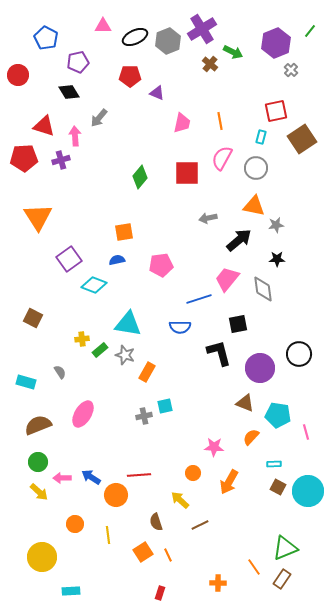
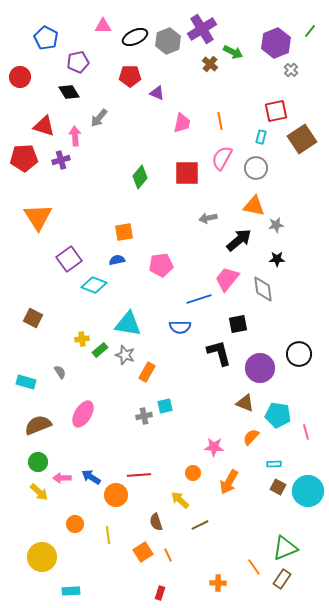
red circle at (18, 75): moved 2 px right, 2 px down
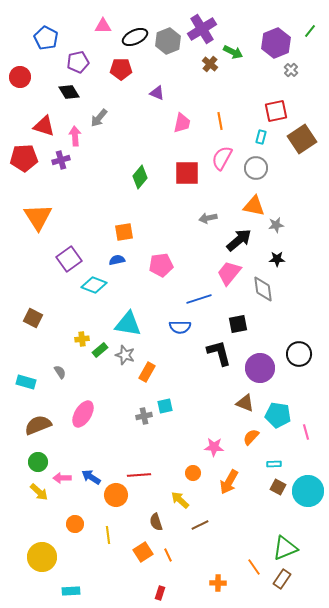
red pentagon at (130, 76): moved 9 px left, 7 px up
pink trapezoid at (227, 279): moved 2 px right, 6 px up
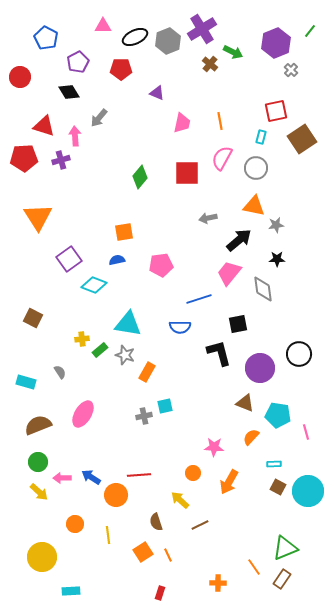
purple pentagon at (78, 62): rotated 15 degrees counterclockwise
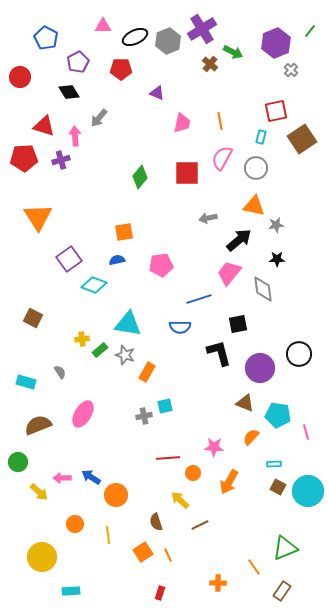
green circle at (38, 462): moved 20 px left
red line at (139, 475): moved 29 px right, 17 px up
brown rectangle at (282, 579): moved 12 px down
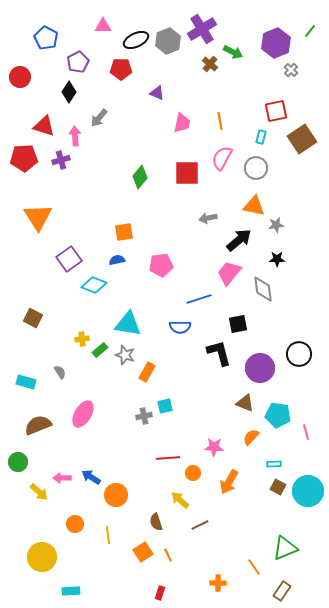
black ellipse at (135, 37): moved 1 px right, 3 px down
black diamond at (69, 92): rotated 65 degrees clockwise
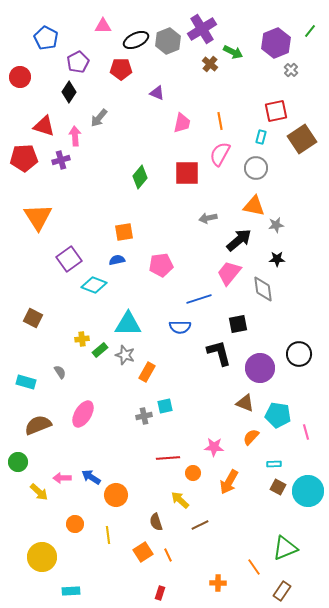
pink semicircle at (222, 158): moved 2 px left, 4 px up
cyan triangle at (128, 324): rotated 8 degrees counterclockwise
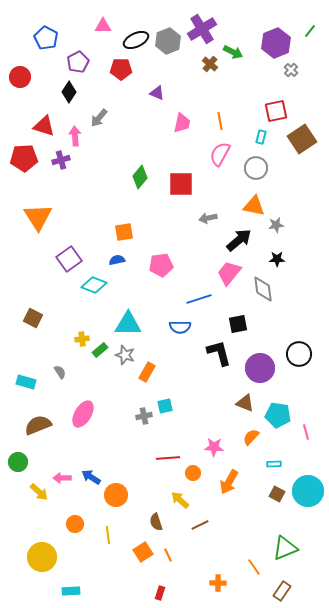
red square at (187, 173): moved 6 px left, 11 px down
brown square at (278, 487): moved 1 px left, 7 px down
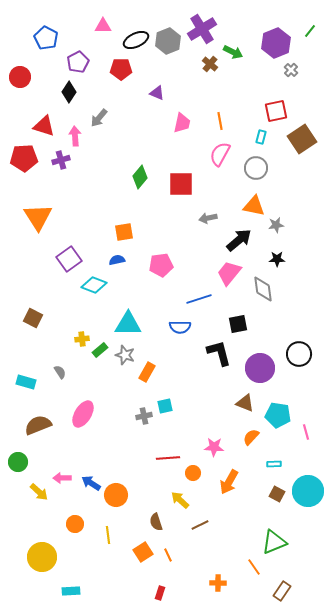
blue arrow at (91, 477): moved 6 px down
green triangle at (285, 548): moved 11 px left, 6 px up
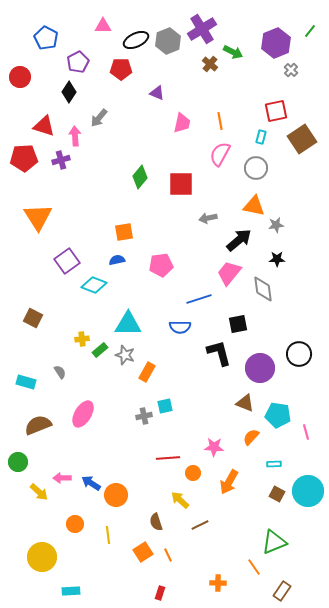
purple square at (69, 259): moved 2 px left, 2 px down
